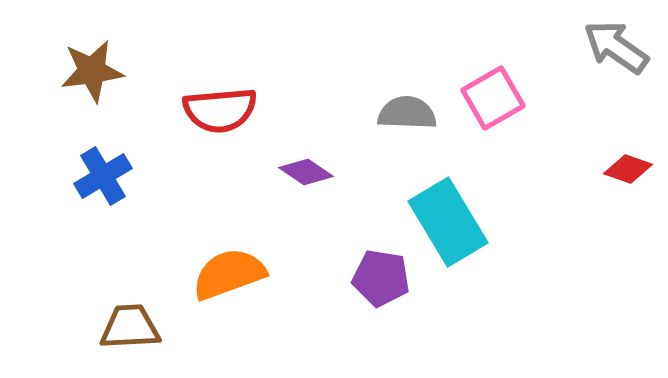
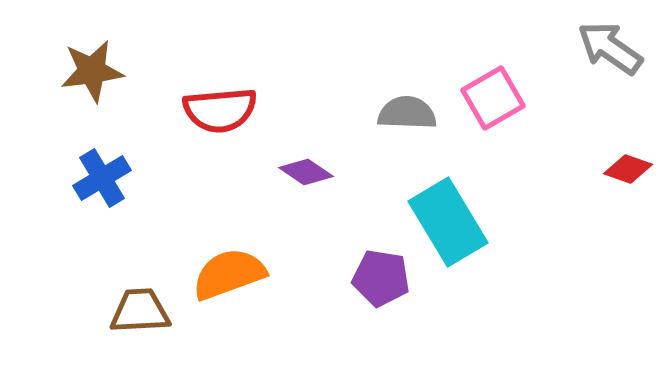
gray arrow: moved 6 px left, 1 px down
blue cross: moved 1 px left, 2 px down
brown trapezoid: moved 10 px right, 16 px up
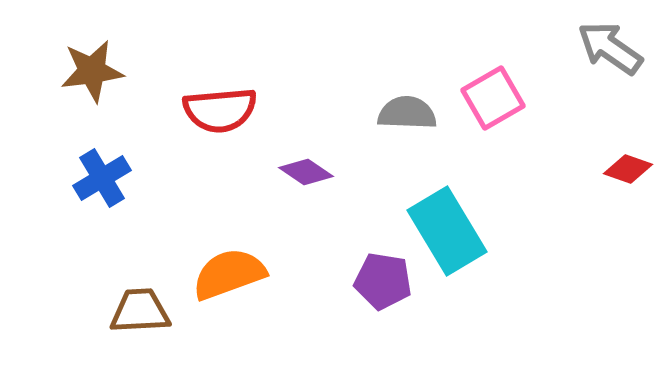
cyan rectangle: moved 1 px left, 9 px down
purple pentagon: moved 2 px right, 3 px down
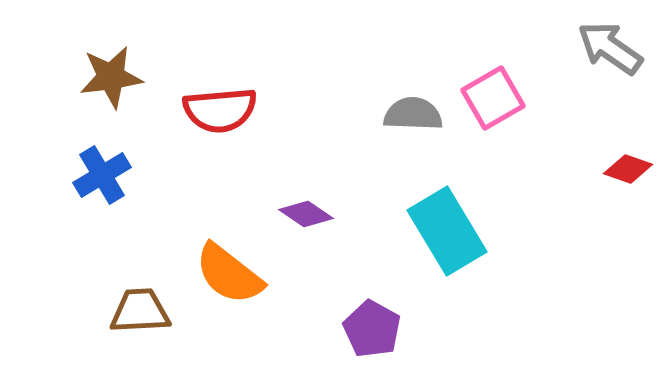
brown star: moved 19 px right, 6 px down
gray semicircle: moved 6 px right, 1 px down
purple diamond: moved 42 px down
blue cross: moved 3 px up
orange semicircle: rotated 122 degrees counterclockwise
purple pentagon: moved 11 px left, 48 px down; rotated 20 degrees clockwise
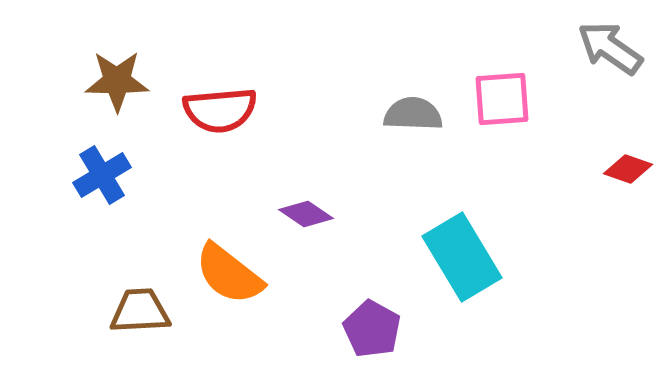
brown star: moved 6 px right, 4 px down; rotated 8 degrees clockwise
pink square: moved 9 px right, 1 px down; rotated 26 degrees clockwise
cyan rectangle: moved 15 px right, 26 px down
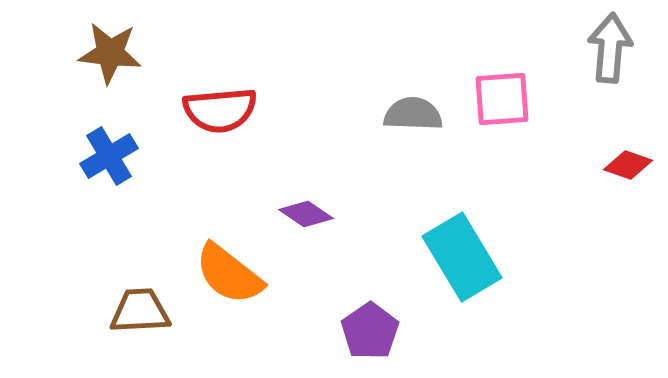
gray arrow: rotated 60 degrees clockwise
brown star: moved 7 px left, 28 px up; rotated 6 degrees clockwise
red diamond: moved 4 px up
blue cross: moved 7 px right, 19 px up
purple pentagon: moved 2 px left, 2 px down; rotated 8 degrees clockwise
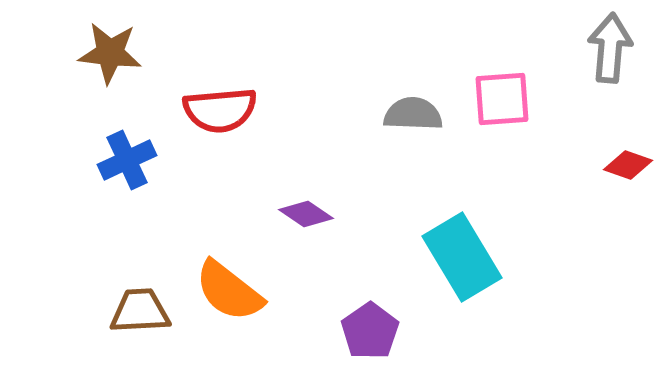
blue cross: moved 18 px right, 4 px down; rotated 6 degrees clockwise
orange semicircle: moved 17 px down
